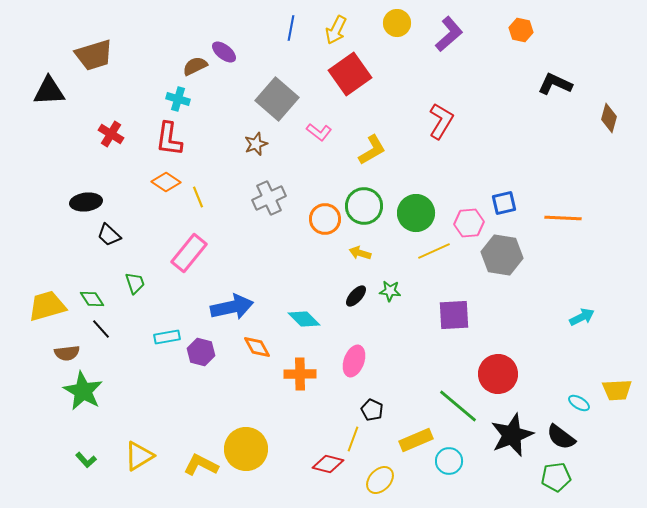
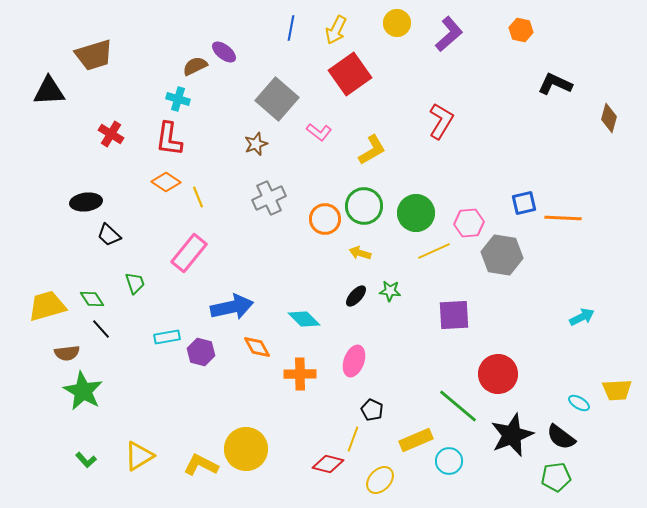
blue square at (504, 203): moved 20 px right
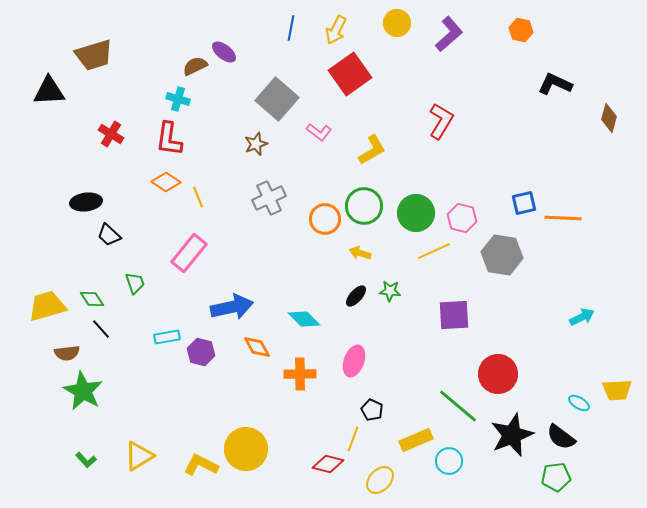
pink hexagon at (469, 223): moved 7 px left, 5 px up; rotated 20 degrees clockwise
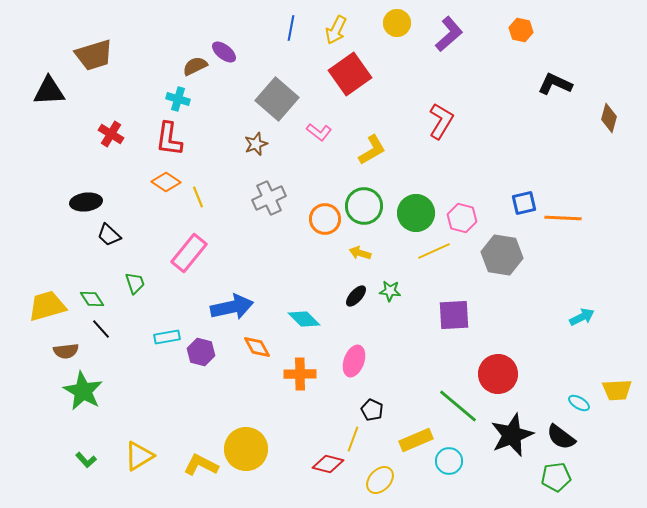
brown semicircle at (67, 353): moved 1 px left, 2 px up
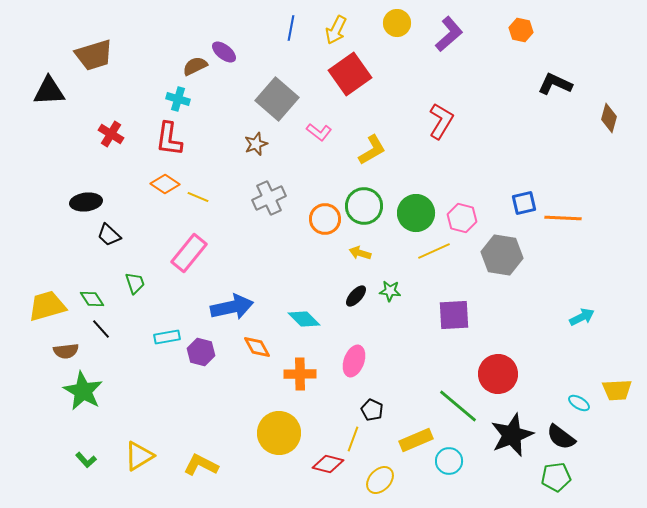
orange diamond at (166, 182): moved 1 px left, 2 px down
yellow line at (198, 197): rotated 45 degrees counterclockwise
yellow circle at (246, 449): moved 33 px right, 16 px up
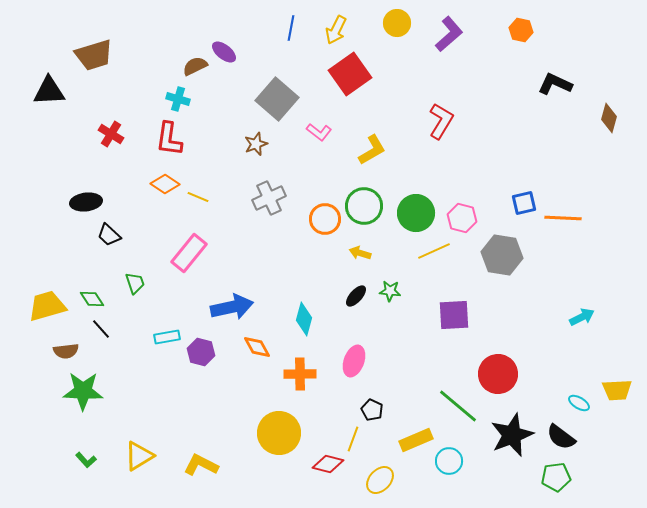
cyan diamond at (304, 319): rotated 60 degrees clockwise
green star at (83, 391): rotated 27 degrees counterclockwise
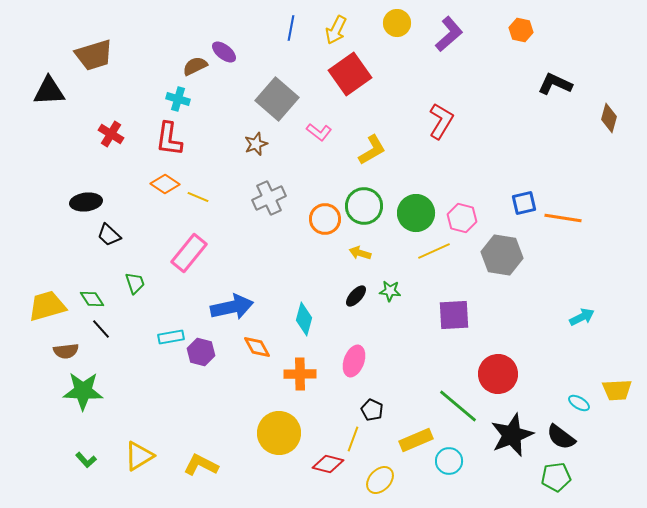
orange line at (563, 218): rotated 6 degrees clockwise
cyan rectangle at (167, 337): moved 4 px right
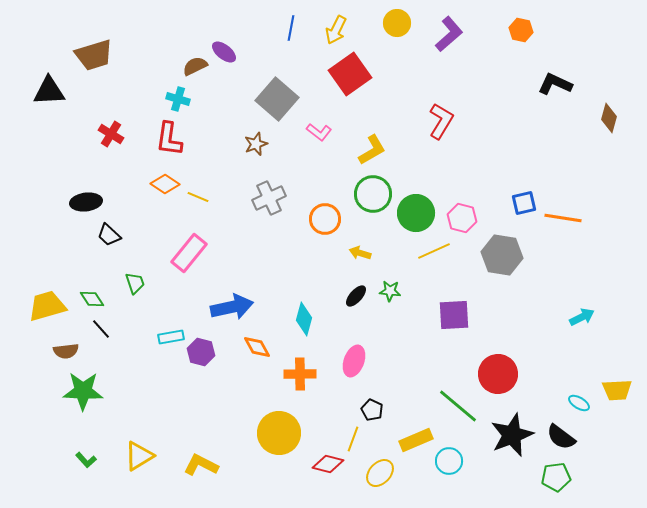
green circle at (364, 206): moved 9 px right, 12 px up
yellow ellipse at (380, 480): moved 7 px up
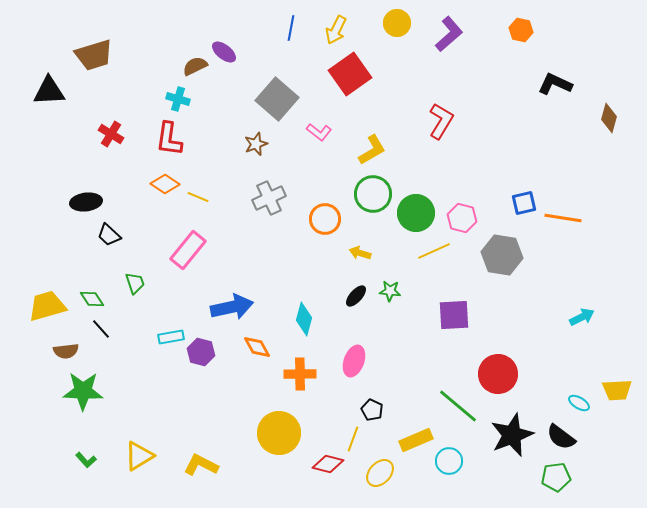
pink rectangle at (189, 253): moved 1 px left, 3 px up
